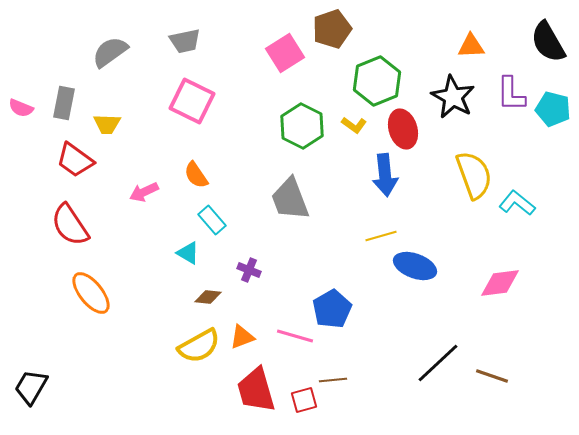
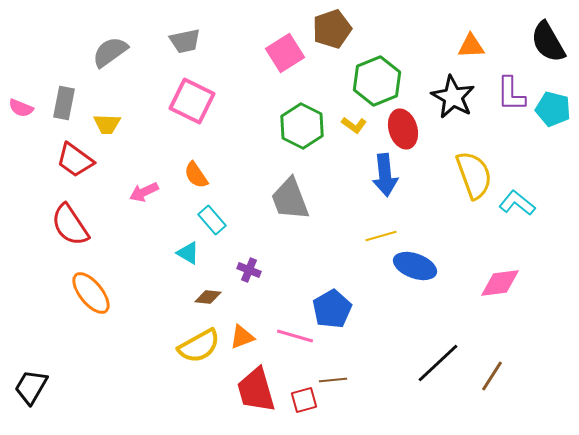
brown line at (492, 376): rotated 76 degrees counterclockwise
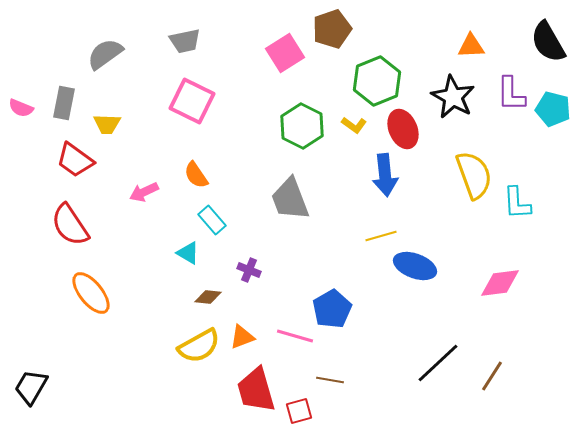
gray semicircle at (110, 52): moved 5 px left, 2 px down
red ellipse at (403, 129): rotated 6 degrees counterclockwise
cyan L-shape at (517, 203): rotated 132 degrees counterclockwise
brown line at (333, 380): moved 3 px left; rotated 16 degrees clockwise
red square at (304, 400): moved 5 px left, 11 px down
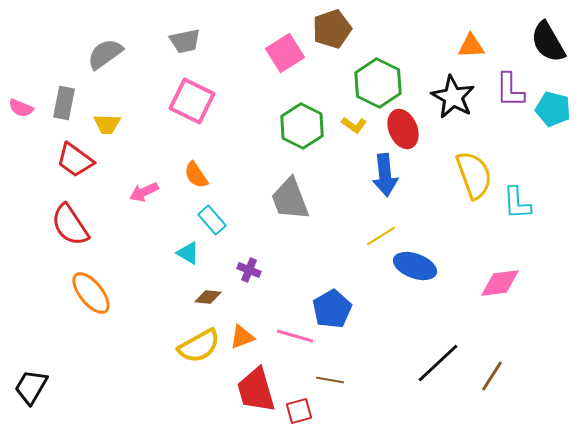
green hexagon at (377, 81): moved 1 px right, 2 px down; rotated 12 degrees counterclockwise
purple L-shape at (511, 94): moved 1 px left, 4 px up
yellow line at (381, 236): rotated 16 degrees counterclockwise
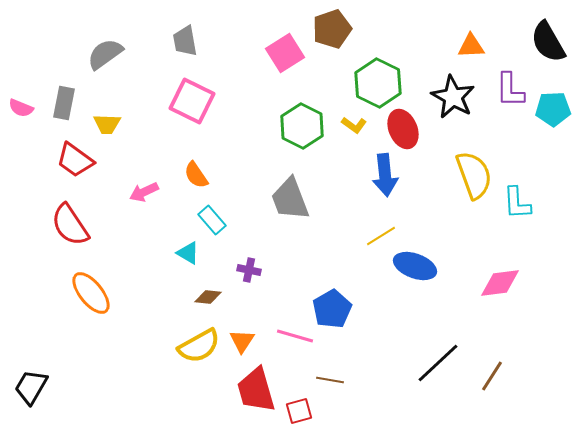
gray trapezoid at (185, 41): rotated 92 degrees clockwise
cyan pentagon at (553, 109): rotated 16 degrees counterclockwise
purple cross at (249, 270): rotated 10 degrees counterclockwise
orange triangle at (242, 337): moved 4 px down; rotated 36 degrees counterclockwise
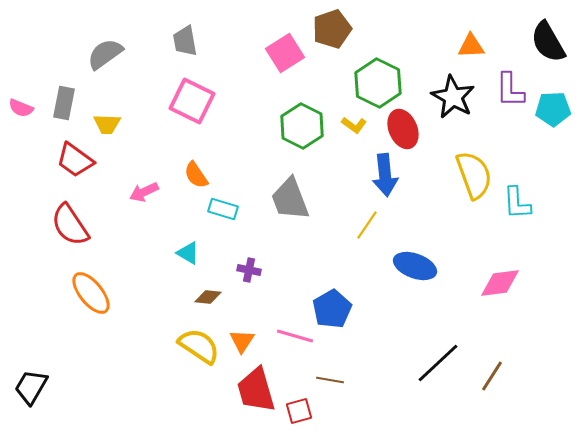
cyan rectangle at (212, 220): moved 11 px right, 11 px up; rotated 32 degrees counterclockwise
yellow line at (381, 236): moved 14 px left, 11 px up; rotated 24 degrees counterclockwise
yellow semicircle at (199, 346): rotated 117 degrees counterclockwise
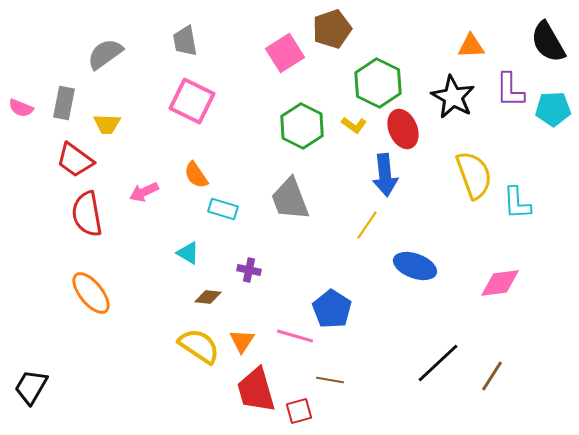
red semicircle at (70, 225): moved 17 px right, 11 px up; rotated 24 degrees clockwise
blue pentagon at (332, 309): rotated 9 degrees counterclockwise
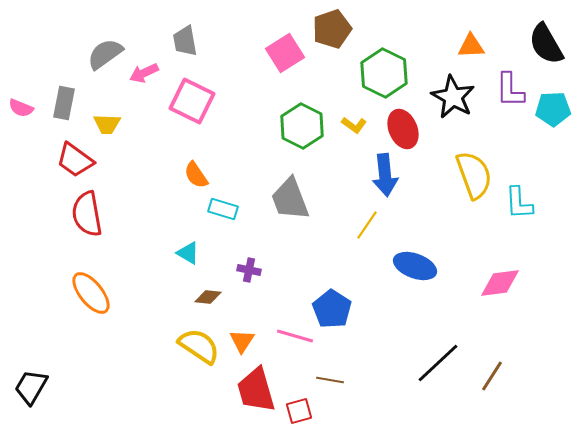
black semicircle at (548, 42): moved 2 px left, 2 px down
green hexagon at (378, 83): moved 6 px right, 10 px up
pink arrow at (144, 192): moved 119 px up
cyan L-shape at (517, 203): moved 2 px right
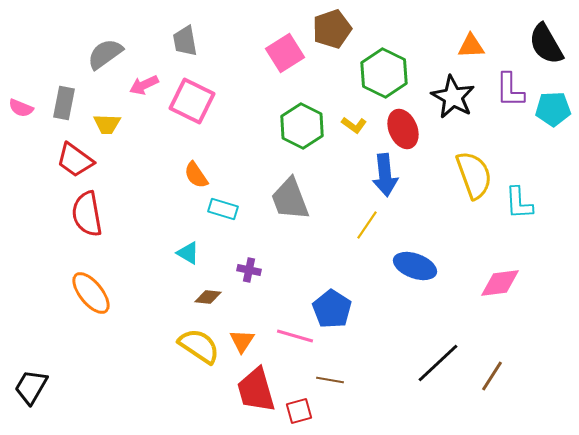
pink arrow at (144, 73): moved 12 px down
